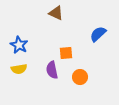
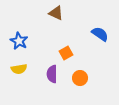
blue semicircle: moved 2 px right; rotated 78 degrees clockwise
blue star: moved 4 px up
orange square: rotated 24 degrees counterclockwise
purple semicircle: moved 4 px down; rotated 12 degrees clockwise
orange circle: moved 1 px down
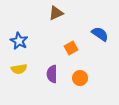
brown triangle: rotated 49 degrees counterclockwise
orange square: moved 5 px right, 5 px up
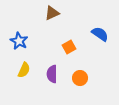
brown triangle: moved 4 px left
orange square: moved 2 px left, 1 px up
yellow semicircle: moved 5 px right, 1 px down; rotated 56 degrees counterclockwise
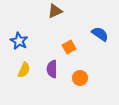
brown triangle: moved 3 px right, 2 px up
purple semicircle: moved 5 px up
